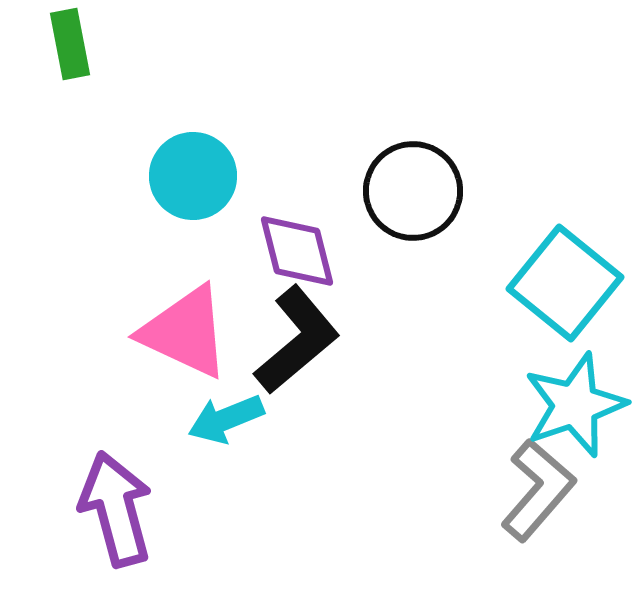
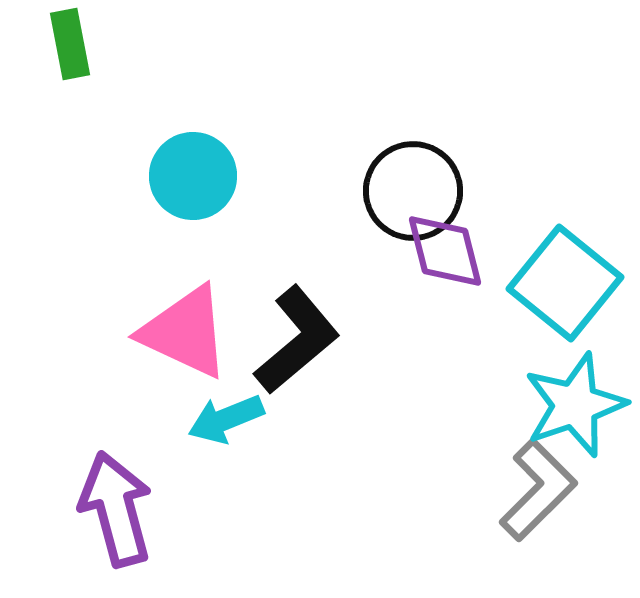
purple diamond: moved 148 px right
gray L-shape: rotated 4 degrees clockwise
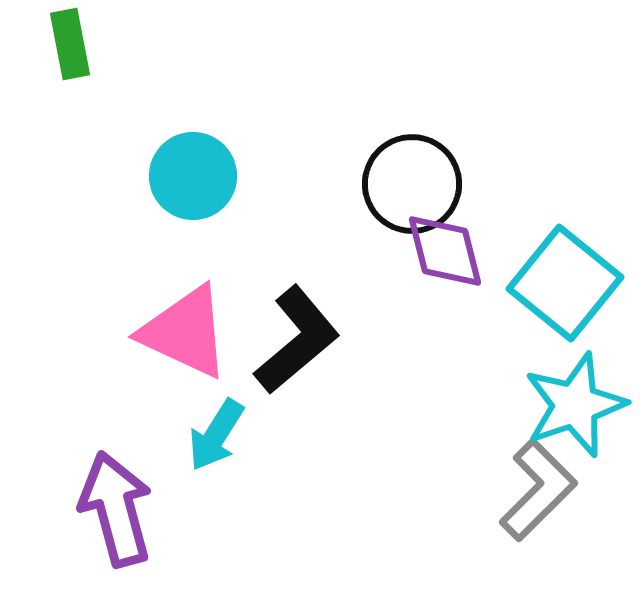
black circle: moved 1 px left, 7 px up
cyan arrow: moved 10 px left, 16 px down; rotated 36 degrees counterclockwise
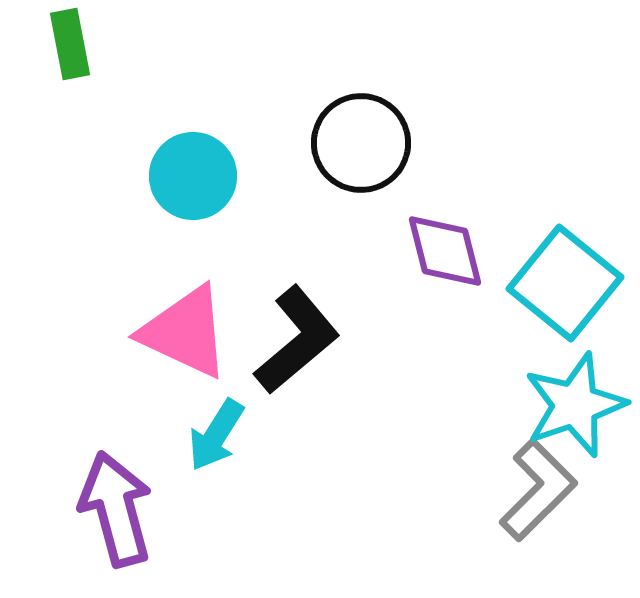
black circle: moved 51 px left, 41 px up
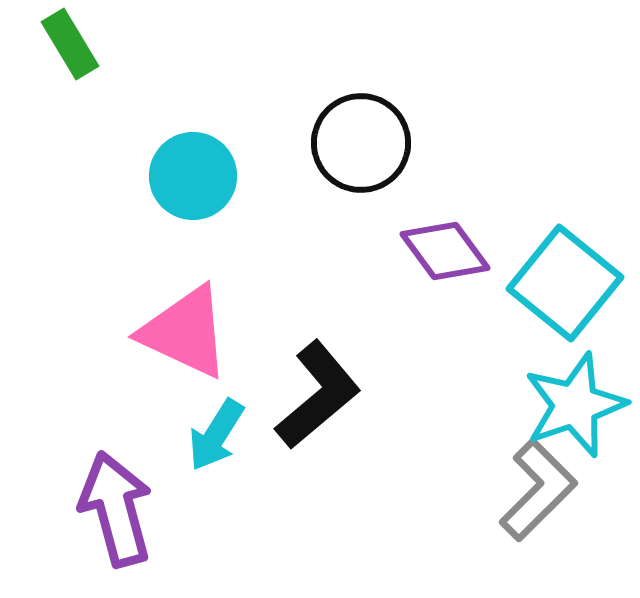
green rectangle: rotated 20 degrees counterclockwise
purple diamond: rotated 22 degrees counterclockwise
black L-shape: moved 21 px right, 55 px down
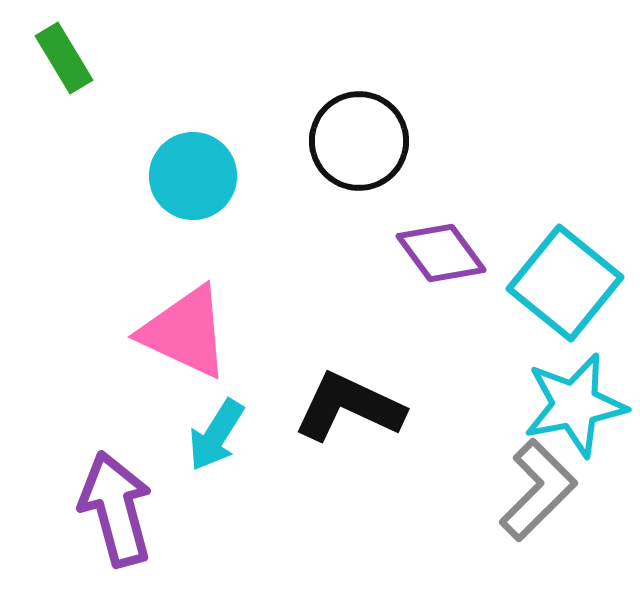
green rectangle: moved 6 px left, 14 px down
black circle: moved 2 px left, 2 px up
purple diamond: moved 4 px left, 2 px down
black L-shape: moved 31 px right, 12 px down; rotated 115 degrees counterclockwise
cyan star: rotated 8 degrees clockwise
